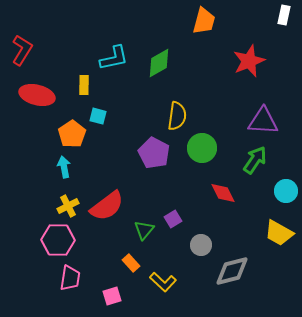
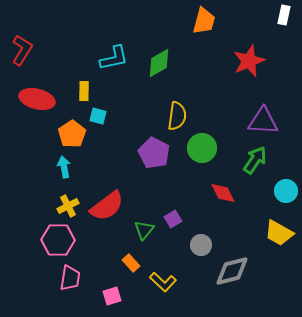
yellow rectangle: moved 6 px down
red ellipse: moved 4 px down
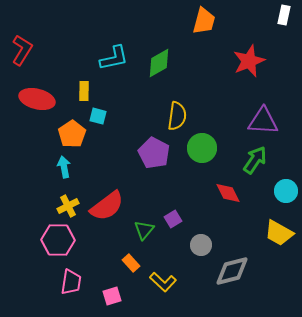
red diamond: moved 5 px right
pink trapezoid: moved 1 px right, 4 px down
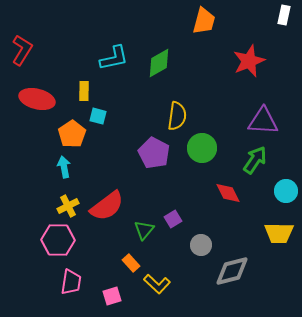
yellow trapezoid: rotated 28 degrees counterclockwise
yellow L-shape: moved 6 px left, 2 px down
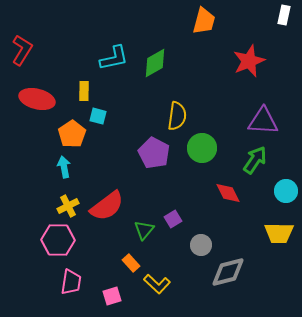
green diamond: moved 4 px left
gray diamond: moved 4 px left, 1 px down
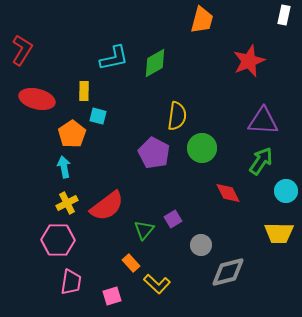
orange trapezoid: moved 2 px left, 1 px up
green arrow: moved 6 px right, 1 px down
yellow cross: moved 1 px left, 3 px up
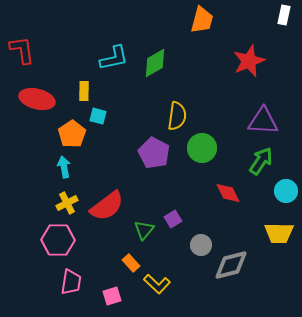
red L-shape: rotated 40 degrees counterclockwise
gray diamond: moved 3 px right, 7 px up
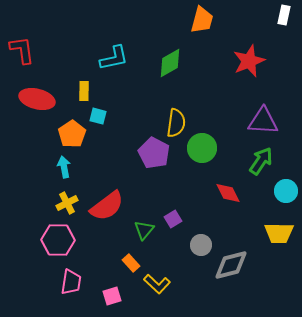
green diamond: moved 15 px right
yellow semicircle: moved 1 px left, 7 px down
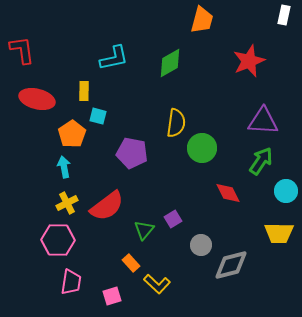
purple pentagon: moved 22 px left; rotated 16 degrees counterclockwise
